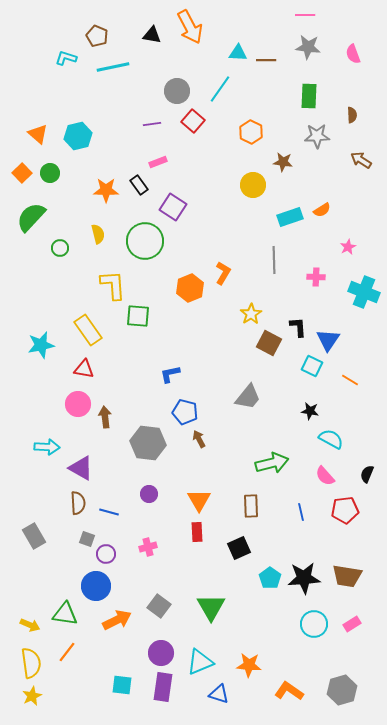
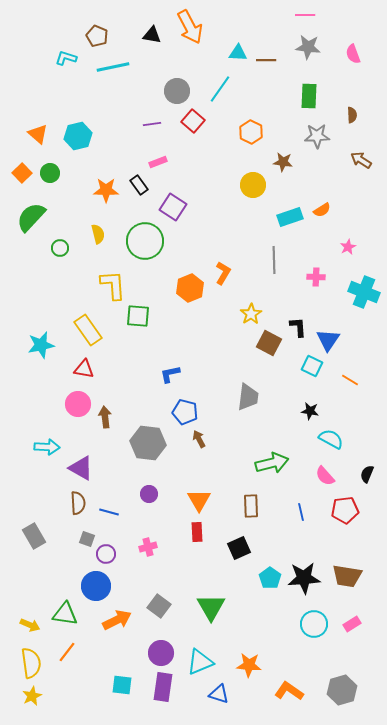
gray trapezoid at (248, 397): rotated 32 degrees counterclockwise
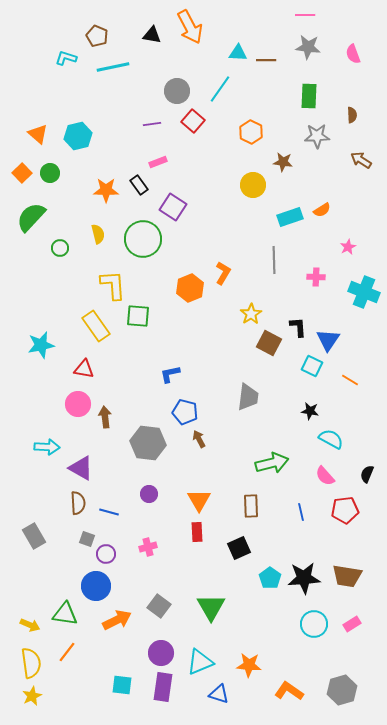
green circle at (145, 241): moved 2 px left, 2 px up
yellow rectangle at (88, 330): moved 8 px right, 4 px up
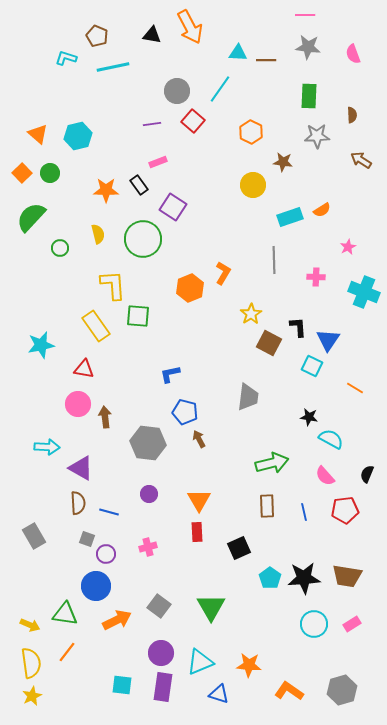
orange line at (350, 380): moved 5 px right, 8 px down
black star at (310, 411): moved 1 px left, 6 px down
brown rectangle at (251, 506): moved 16 px right
blue line at (301, 512): moved 3 px right
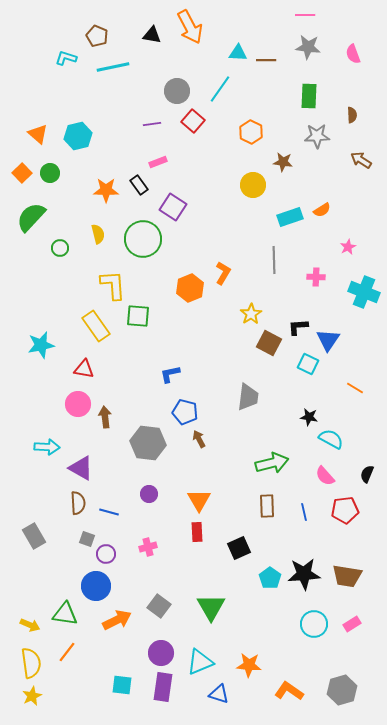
black L-shape at (298, 327): rotated 90 degrees counterclockwise
cyan square at (312, 366): moved 4 px left, 2 px up
black star at (304, 578): moved 4 px up
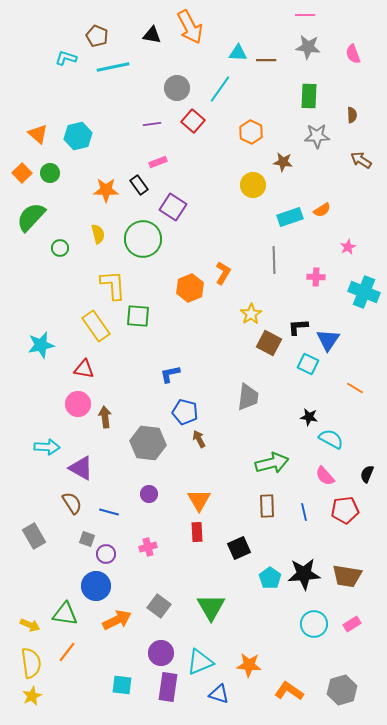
gray circle at (177, 91): moved 3 px up
brown semicircle at (78, 503): moved 6 px left; rotated 30 degrees counterclockwise
purple rectangle at (163, 687): moved 5 px right
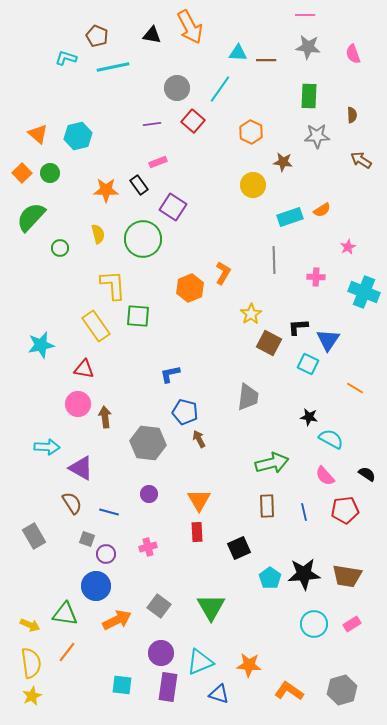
black semicircle at (367, 474): rotated 102 degrees clockwise
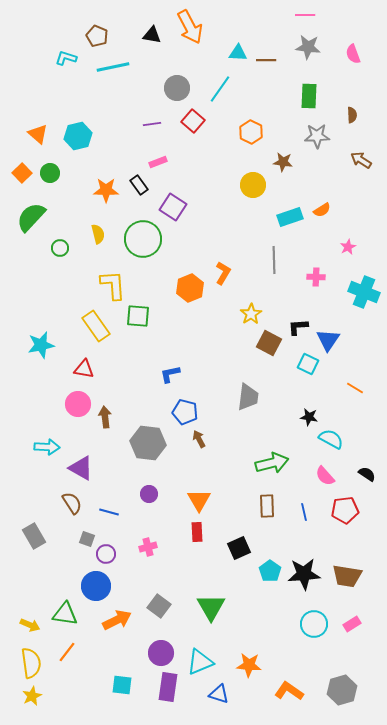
cyan pentagon at (270, 578): moved 7 px up
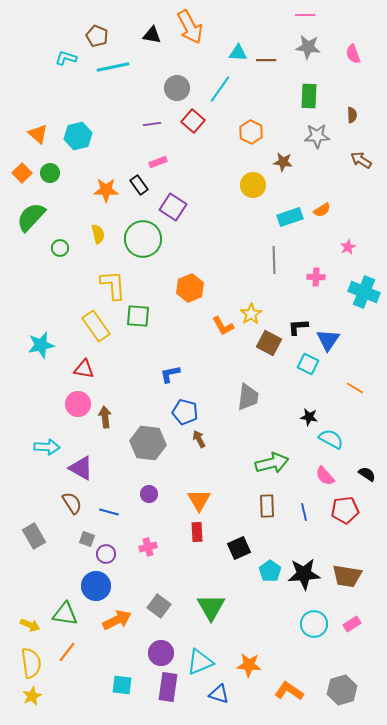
orange L-shape at (223, 273): moved 53 px down; rotated 120 degrees clockwise
